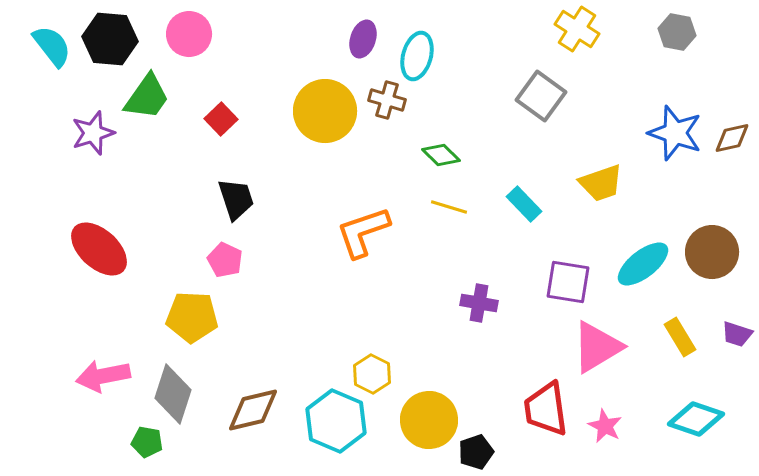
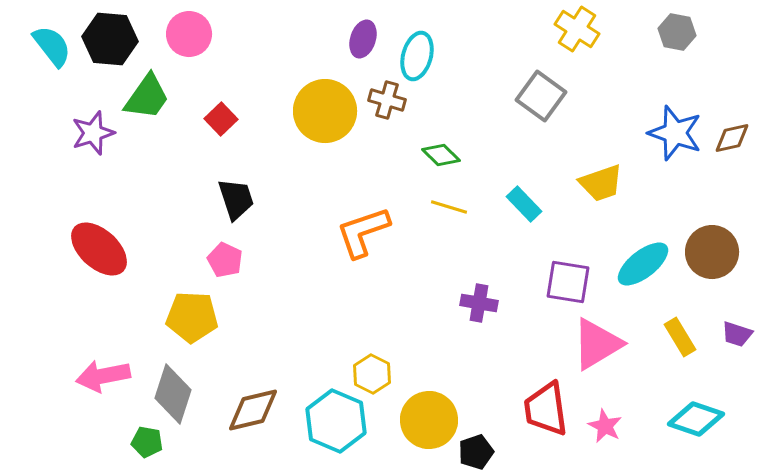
pink triangle at (597, 347): moved 3 px up
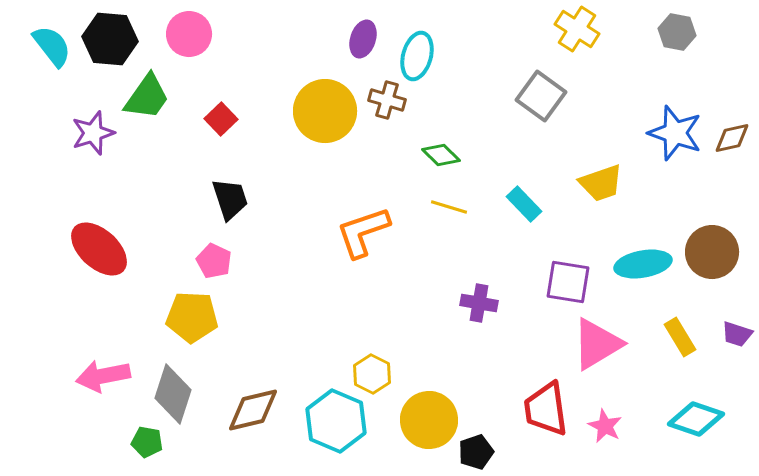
black trapezoid at (236, 199): moved 6 px left
pink pentagon at (225, 260): moved 11 px left, 1 px down
cyan ellipse at (643, 264): rotated 28 degrees clockwise
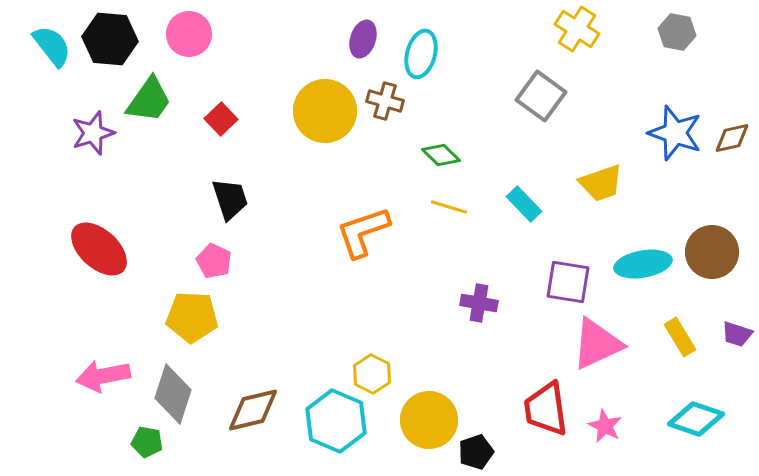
cyan ellipse at (417, 56): moved 4 px right, 2 px up
green trapezoid at (147, 97): moved 2 px right, 3 px down
brown cross at (387, 100): moved 2 px left, 1 px down
pink triangle at (597, 344): rotated 6 degrees clockwise
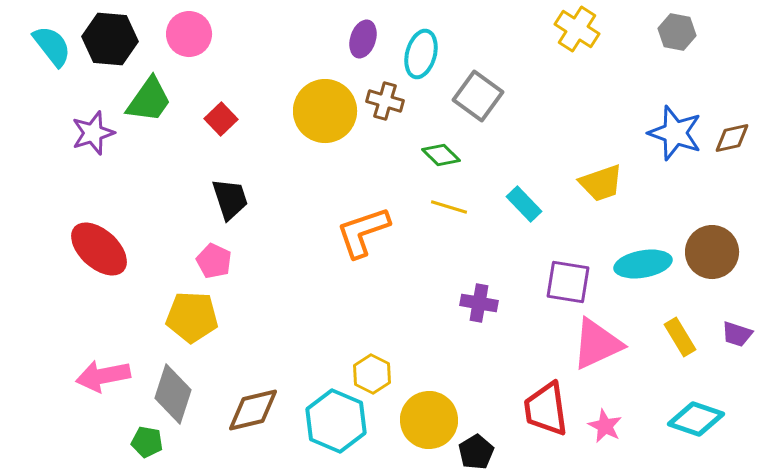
gray square at (541, 96): moved 63 px left
black pentagon at (476, 452): rotated 12 degrees counterclockwise
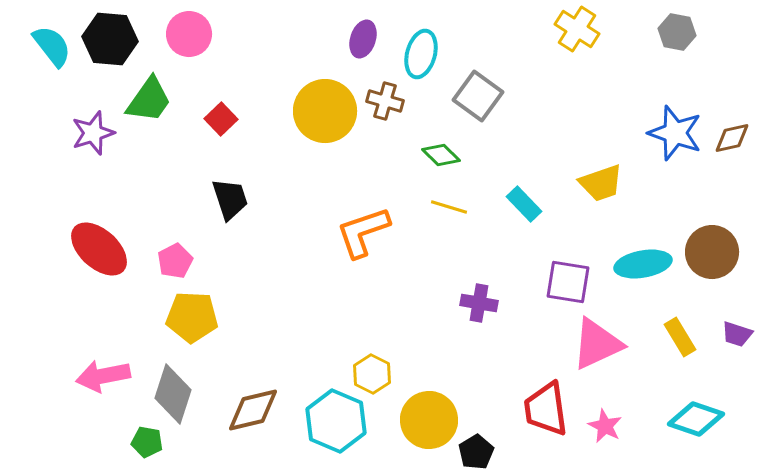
pink pentagon at (214, 261): moved 39 px left; rotated 20 degrees clockwise
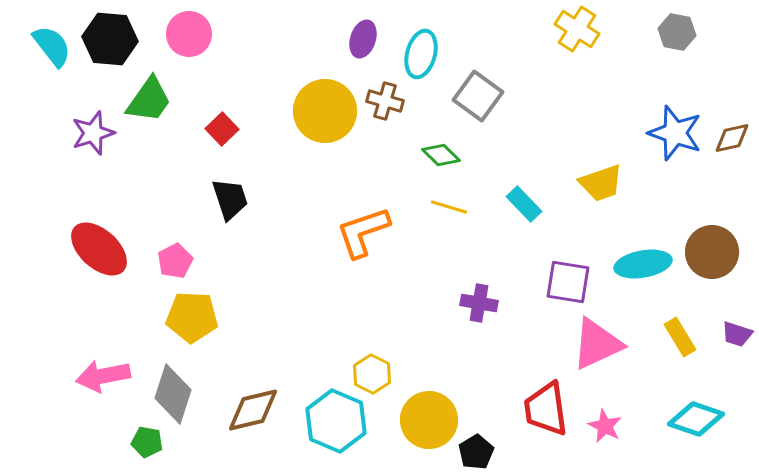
red square at (221, 119): moved 1 px right, 10 px down
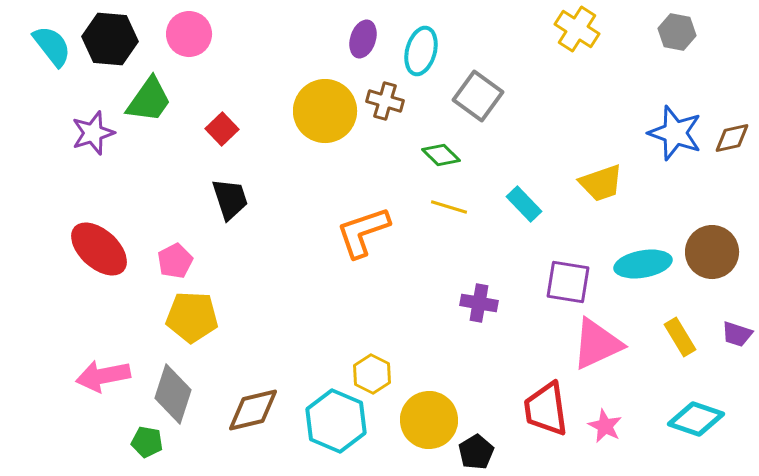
cyan ellipse at (421, 54): moved 3 px up
